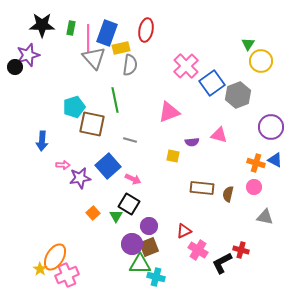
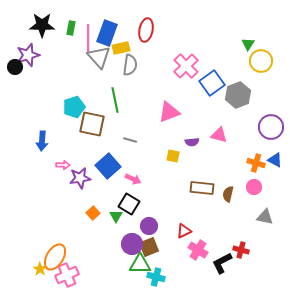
gray triangle at (94, 58): moved 5 px right, 1 px up
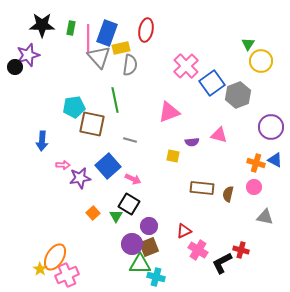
cyan pentagon at (74, 107): rotated 10 degrees clockwise
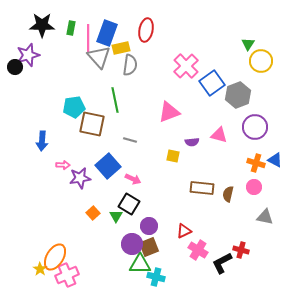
purple circle at (271, 127): moved 16 px left
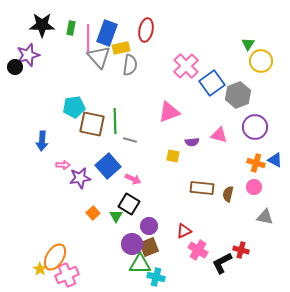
green line at (115, 100): moved 21 px down; rotated 10 degrees clockwise
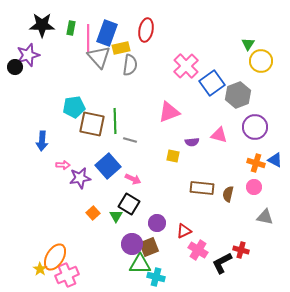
purple circle at (149, 226): moved 8 px right, 3 px up
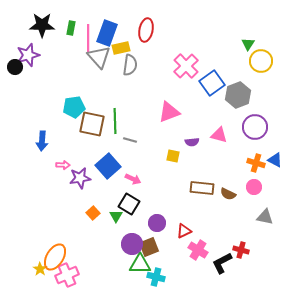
brown semicircle at (228, 194): rotated 77 degrees counterclockwise
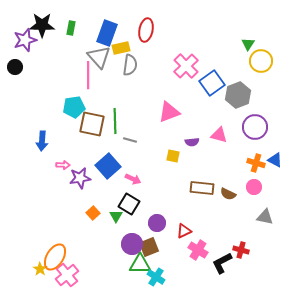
pink line at (88, 38): moved 37 px down
purple star at (28, 55): moved 3 px left, 15 px up
pink cross at (67, 275): rotated 15 degrees counterclockwise
cyan cross at (156, 277): rotated 18 degrees clockwise
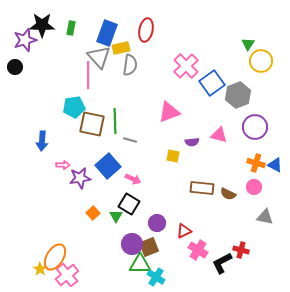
blue triangle at (275, 160): moved 5 px down
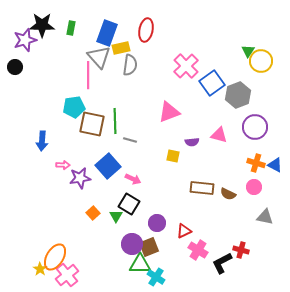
green triangle at (248, 44): moved 7 px down
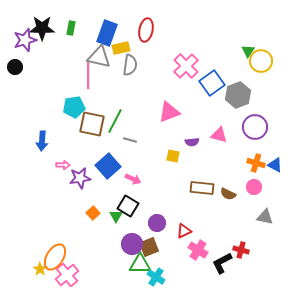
black star at (42, 25): moved 3 px down
gray triangle at (99, 57): rotated 35 degrees counterclockwise
green line at (115, 121): rotated 30 degrees clockwise
black square at (129, 204): moved 1 px left, 2 px down
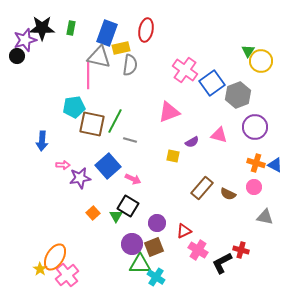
pink cross at (186, 66): moved 1 px left, 4 px down; rotated 10 degrees counterclockwise
black circle at (15, 67): moved 2 px right, 11 px up
purple semicircle at (192, 142): rotated 24 degrees counterclockwise
brown rectangle at (202, 188): rotated 55 degrees counterclockwise
brown square at (149, 247): moved 5 px right
